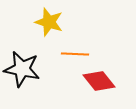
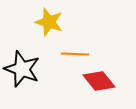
black star: rotated 9 degrees clockwise
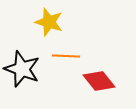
orange line: moved 9 px left, 2 px down
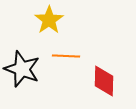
yellow star: moved 2 px up; rotated 20 degrees clockwise
red diamond: moved 5 px right; rotated 40 degrees clockwise
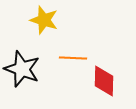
yellow star: moved 5 px left; rotated 20 degrees counterclockwise
orange line: moved 7 px right, 2 px down
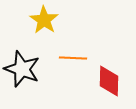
yellow star: rotated 16 degrees clockwise
red diamond: moved 5 px right
